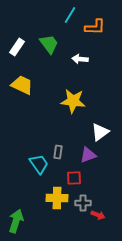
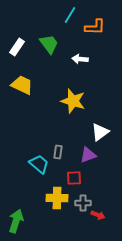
yellow star: rotated 10 degrees clockwise
cyan trapezoid: rotated 15 degrees counterclockwise
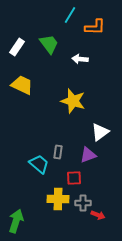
yellow cross: moved 1 px right, 1 px down
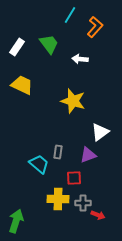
orange L-shape: rotated 50 degrees counterclockwise
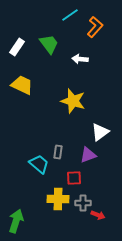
cyan line: rotated 24 degrees clockwise
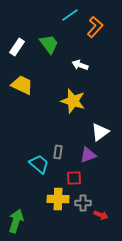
white arrow: moved 6 px down; rotated 14 degrees clockwise
red arrow: moved 3 px right
